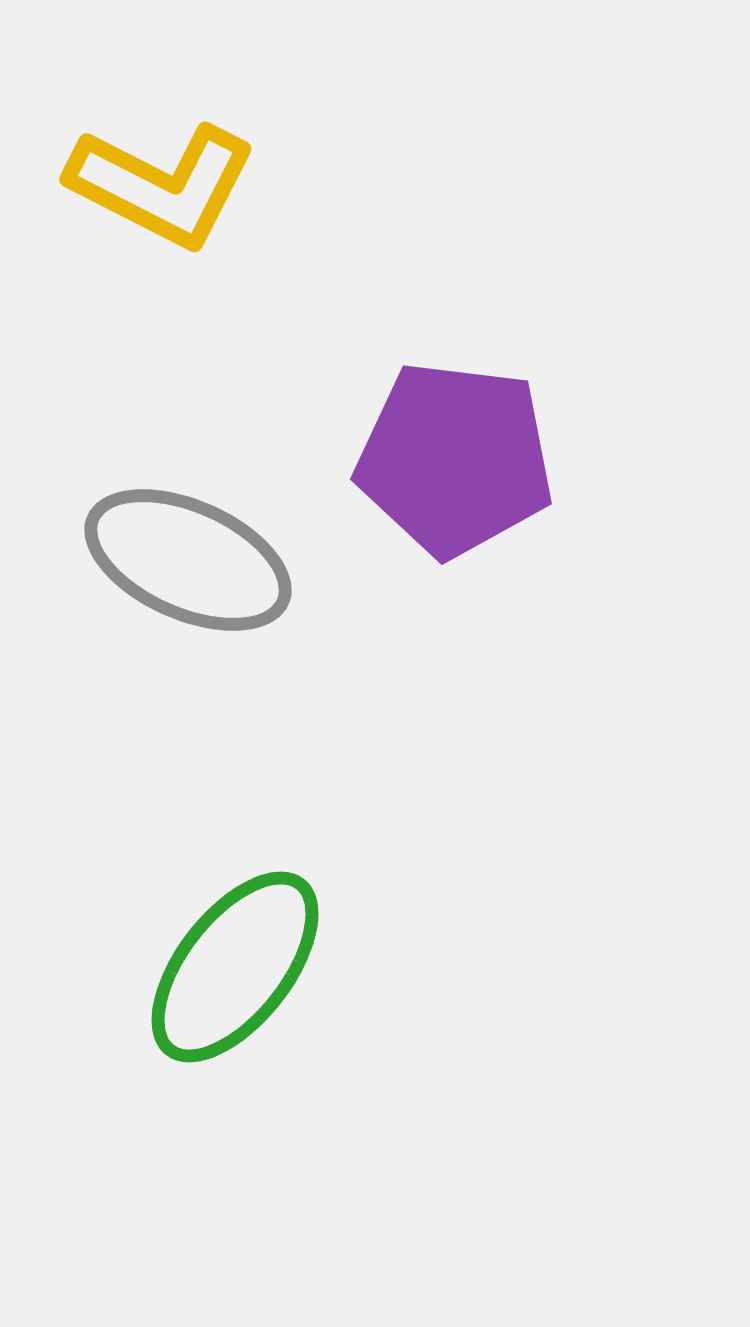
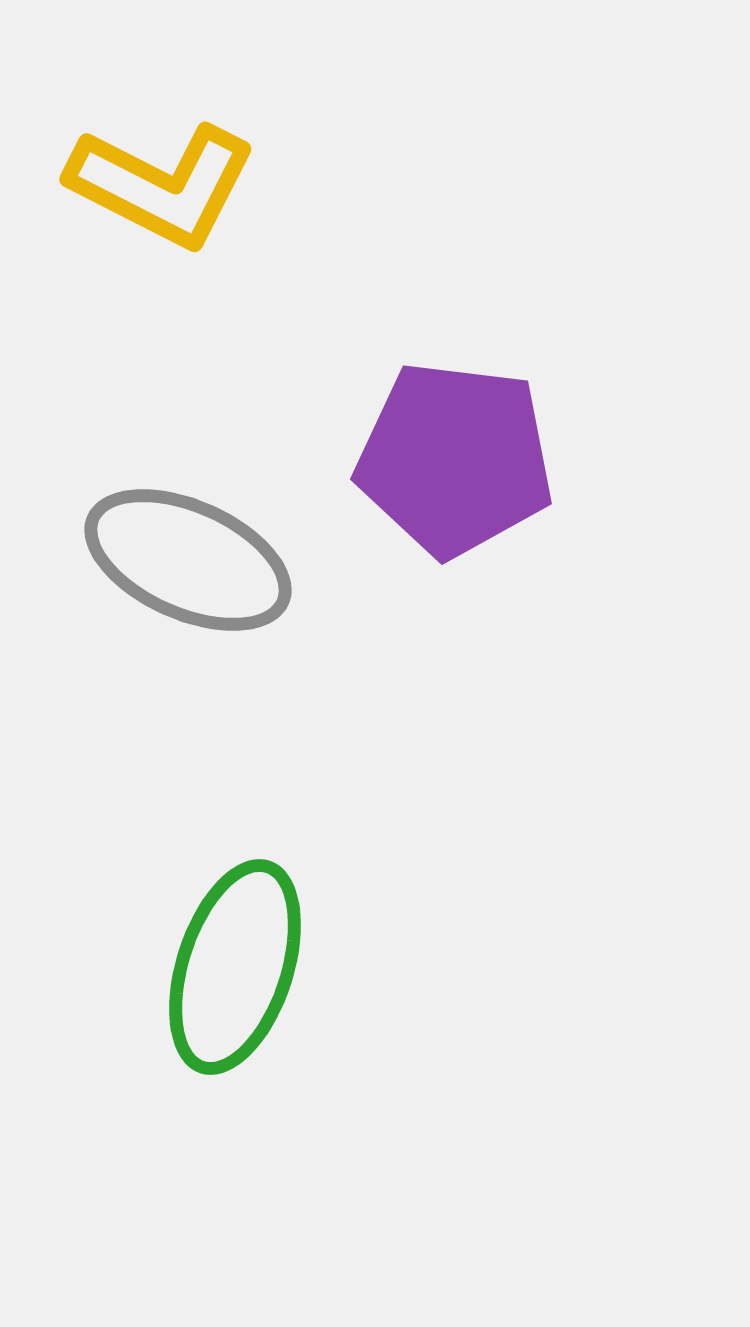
green ellipse: rotated 20 degrees counterclockwise
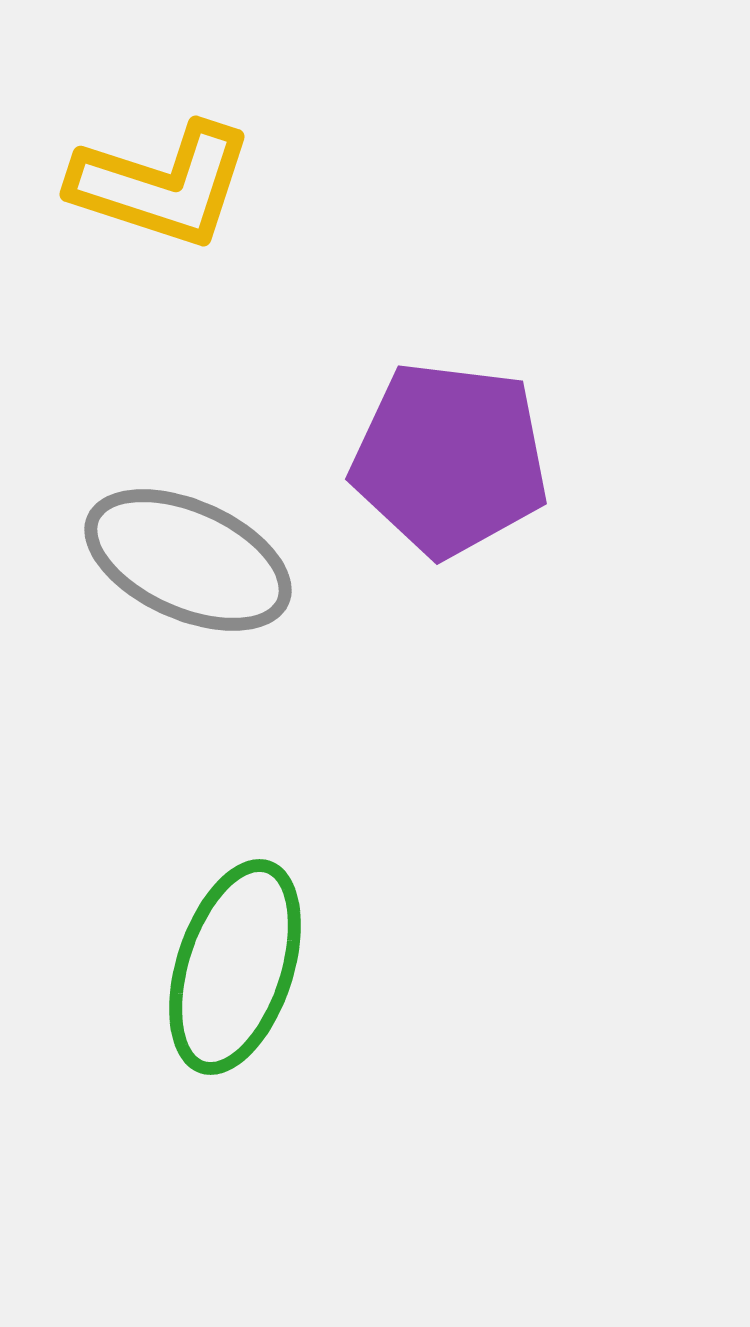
yellow L-shape: rotated 9 degrees counterclockwise
purple pentagon: moved 5 px left
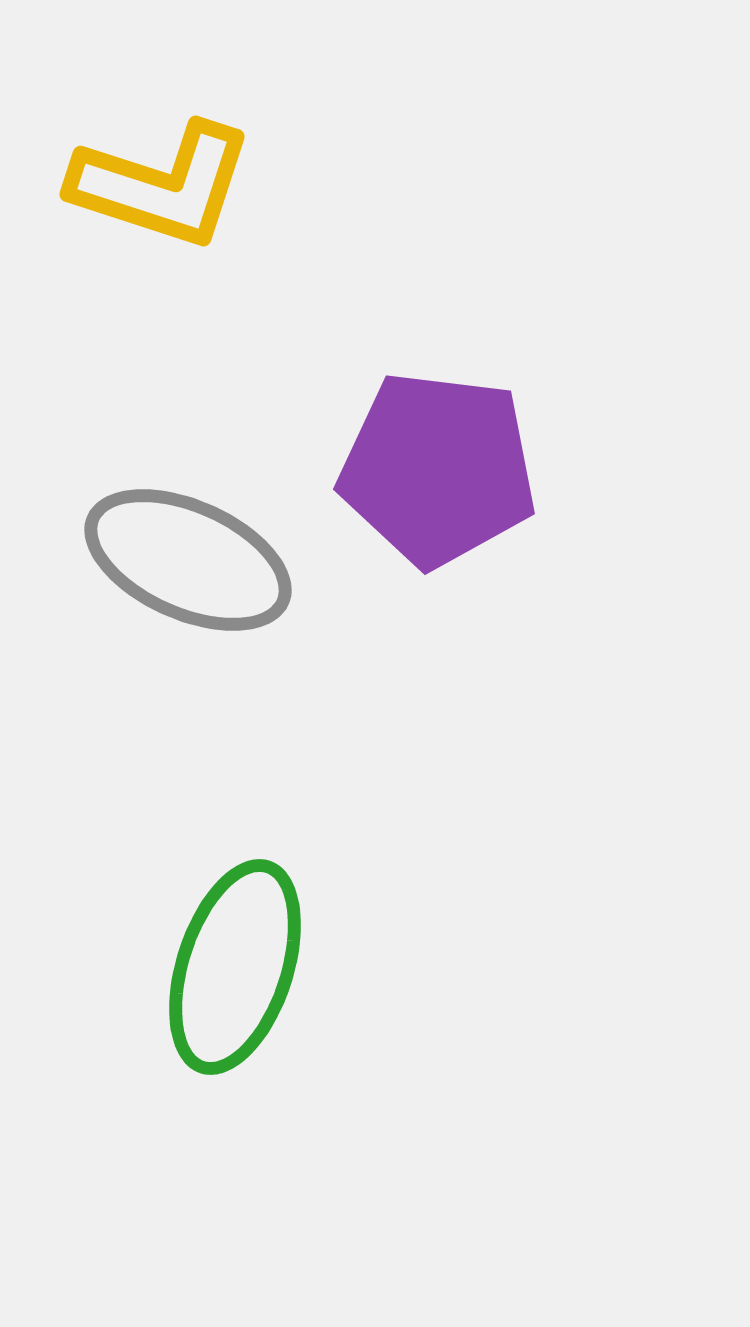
purple pentagon: moved 12 px left, 10 px down
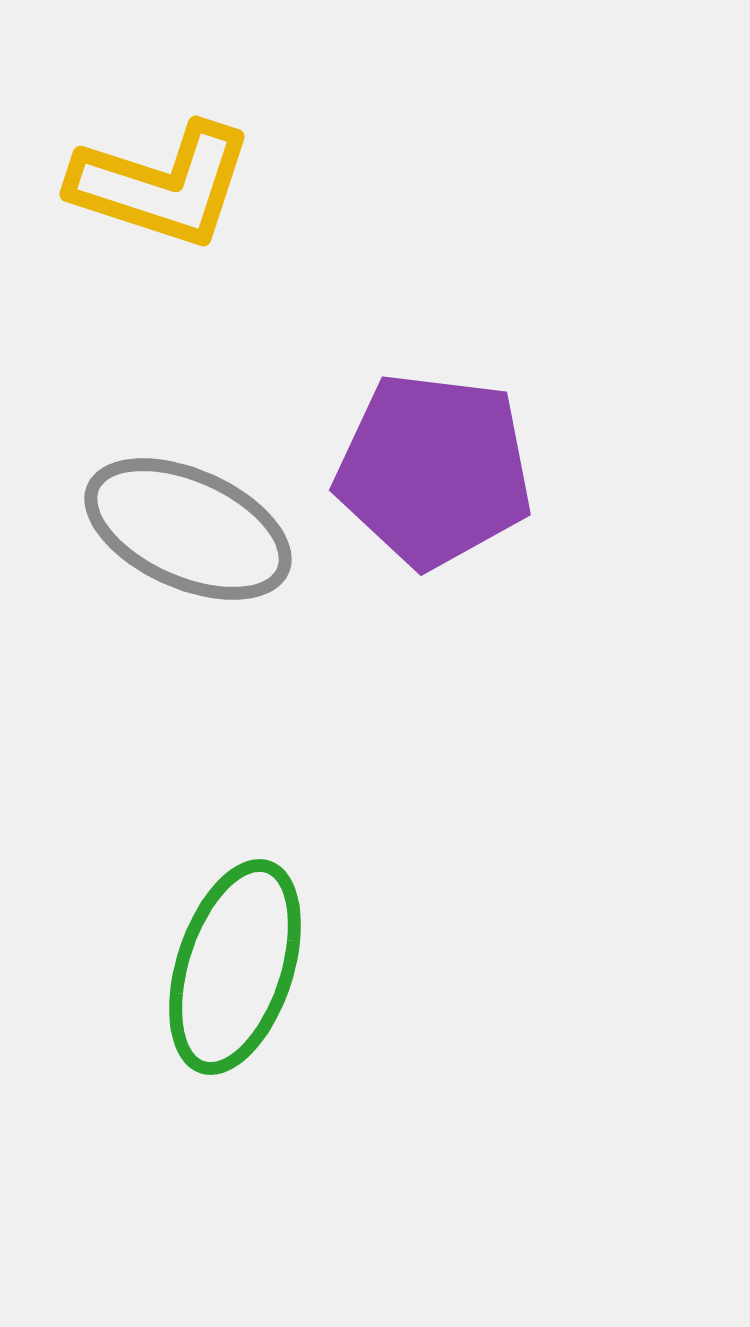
purple pentagon: moved 4 px left, 1 px down
gray ellipse: moved 31 px up
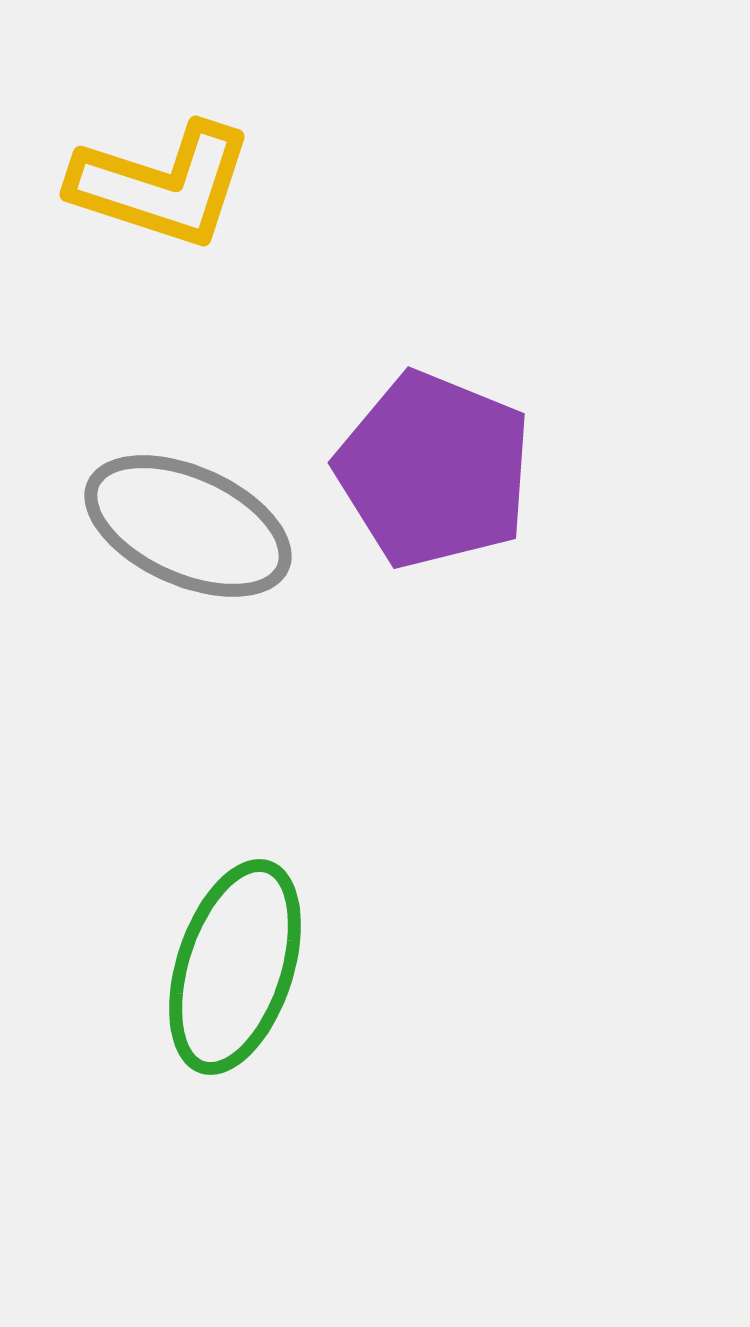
purple pentagon: rotated 15 degrees clockwise
gray ellipse: moved 3 px up
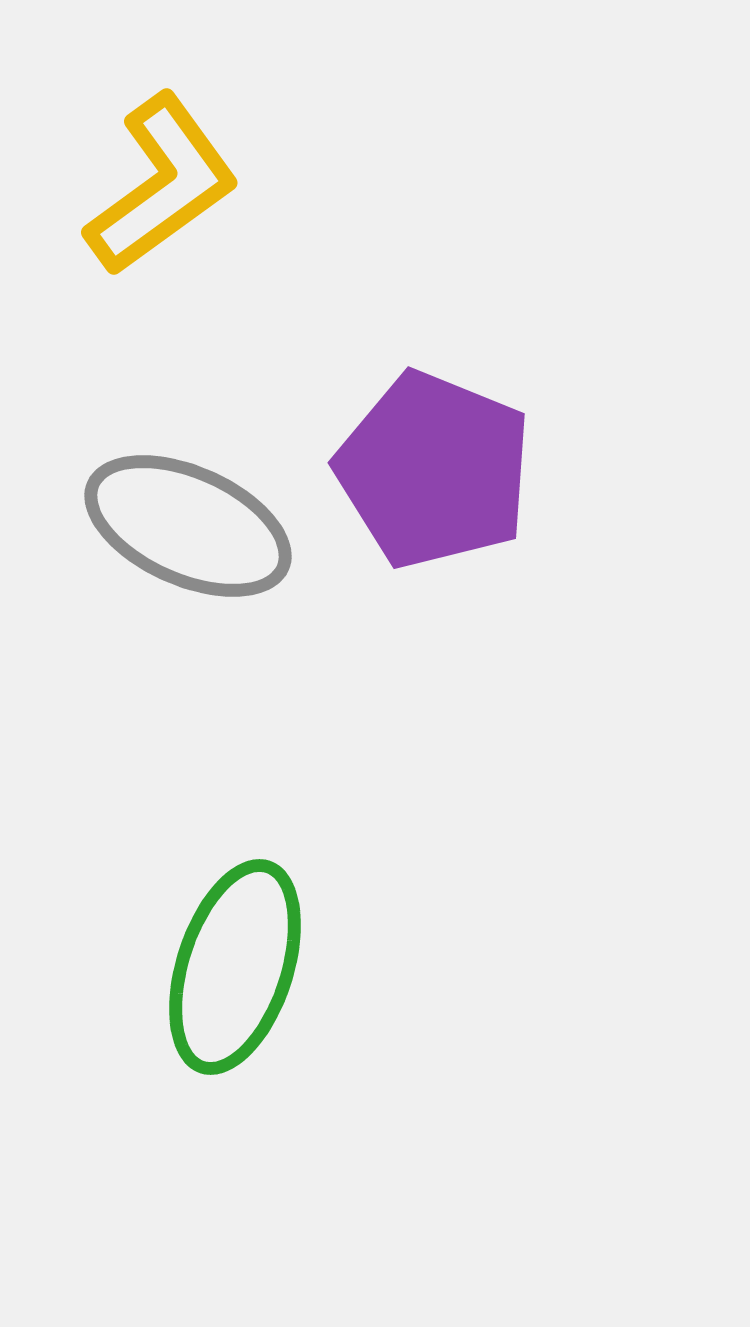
yellow L-shape: rotated 54 degrees counterclockwise
